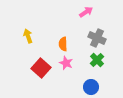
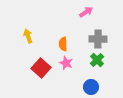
gray cross: moved 1 px right, 1 px down; rotated 24 degrees counterclockwise
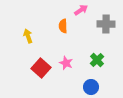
pink arrow: moved 5 px left, 2 px up
gray cross: moved 8 px right, 15 px up
orange semicircle: moved 18 px up
